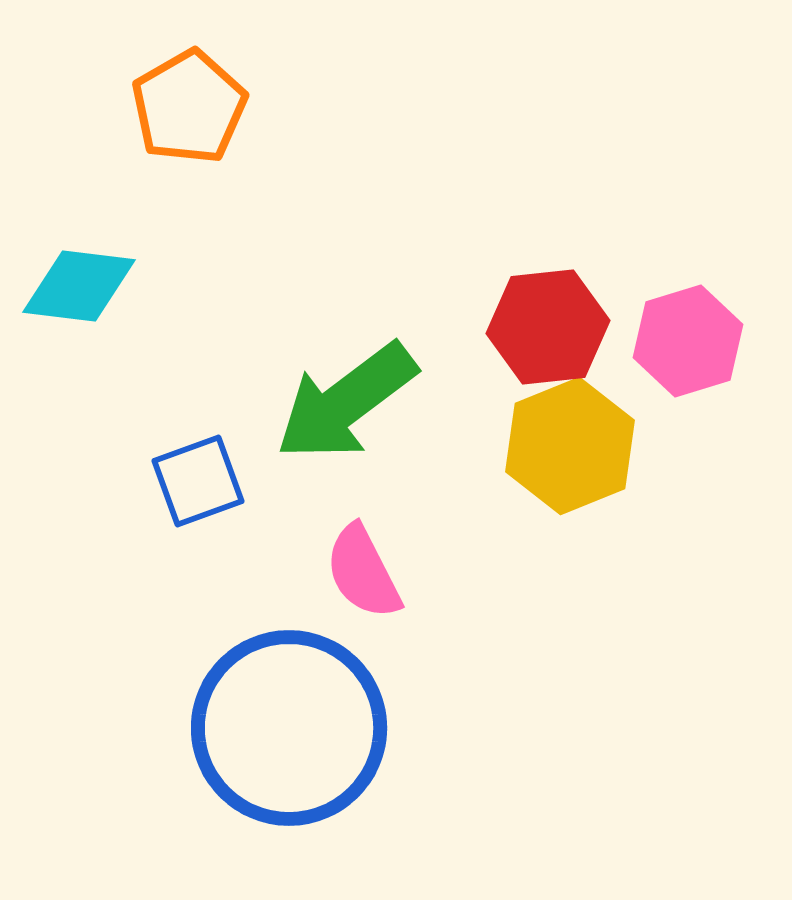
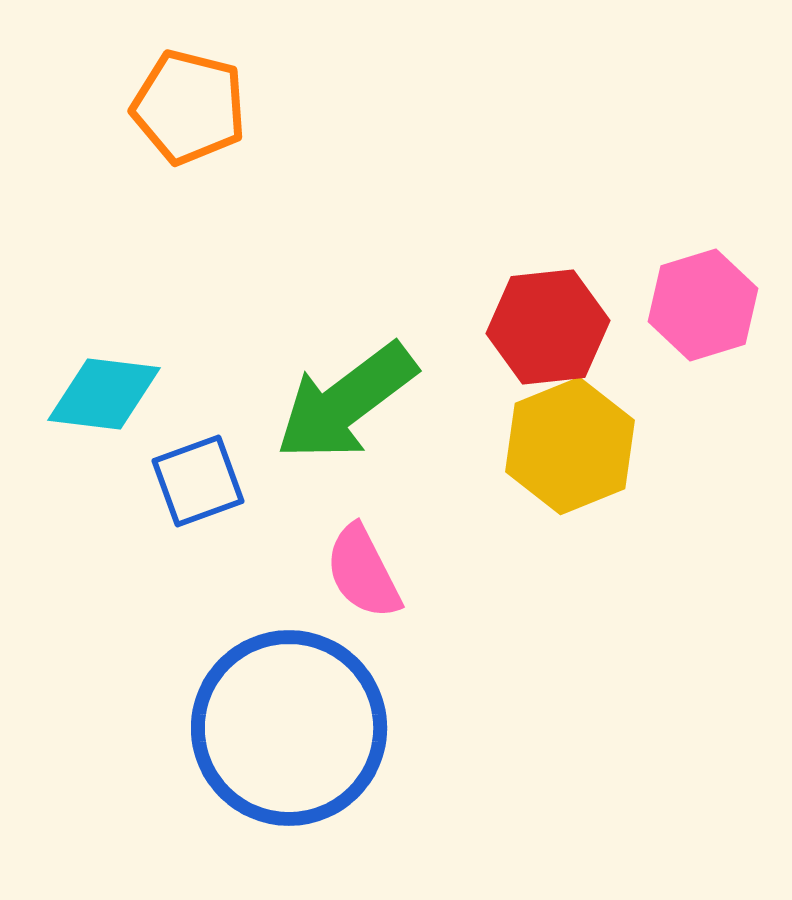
orange pentagon: rotated 28 degrees counterclockwise
cyan diamond: moved 25 px right, 108 px down
pink hexagon: moved 15 px right, 36 px up
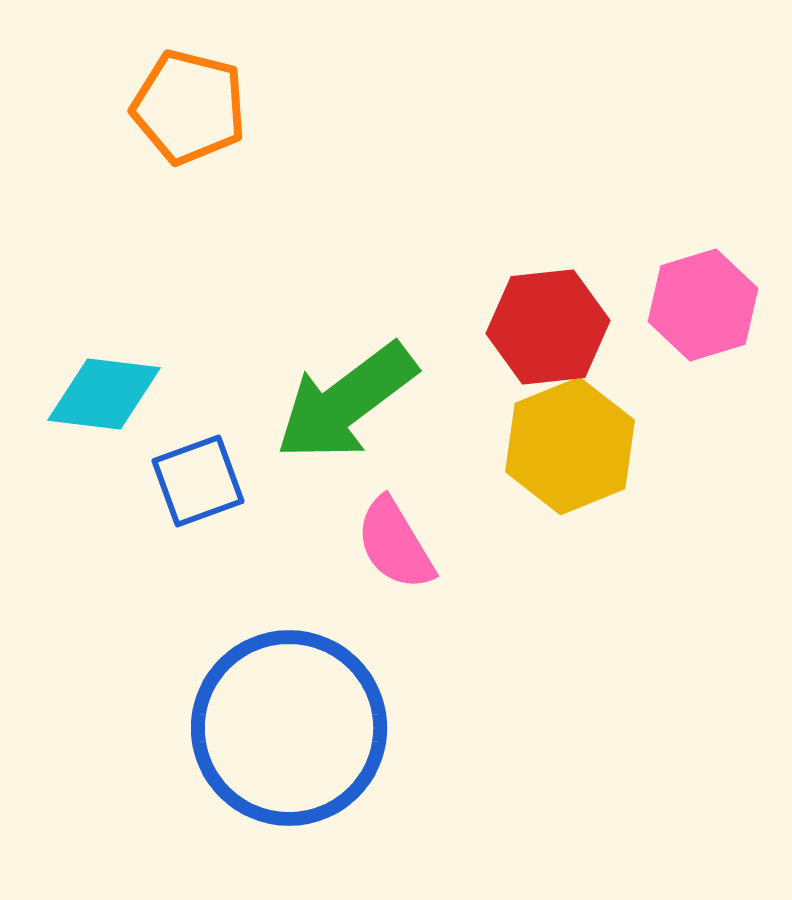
pink semicircle: moved 32 px right, 28 px up; rotated 4 degrees counterclockwise
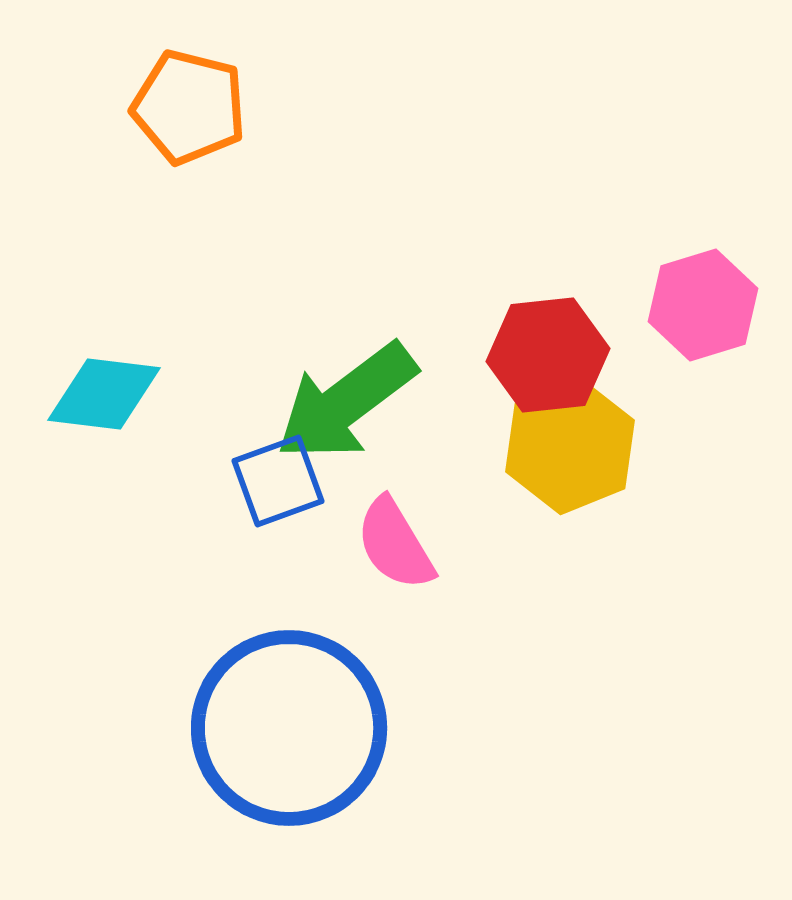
red hexagon: moved 28 px down
blue square: moved 80 px right
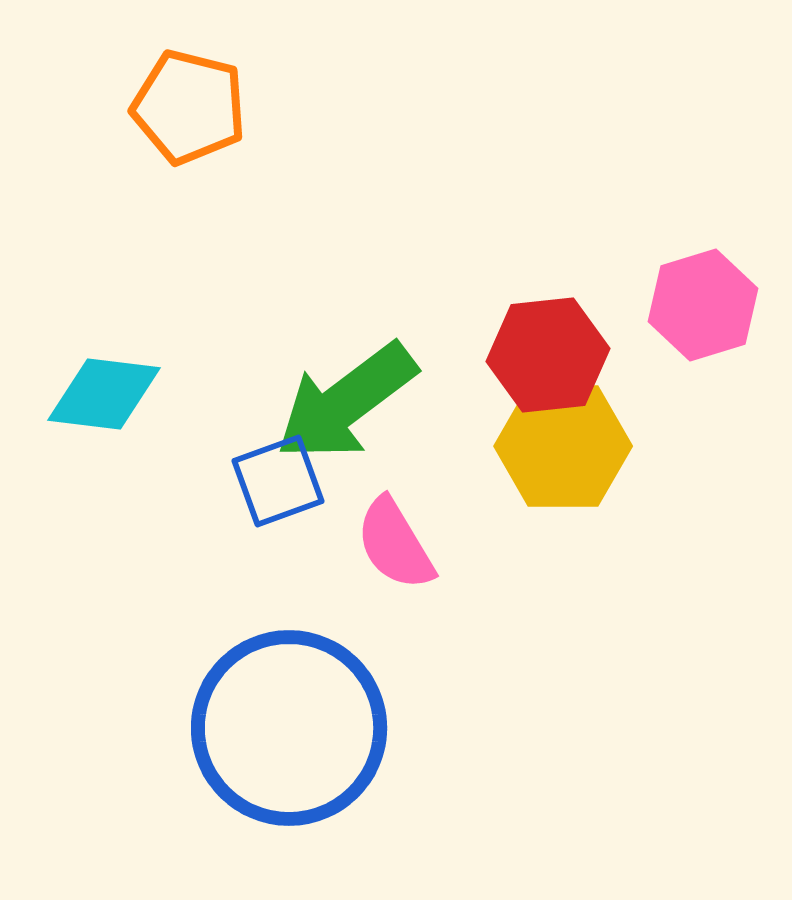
yellow hexagon: moved 7 px left; rotated 22 degrees clockwise
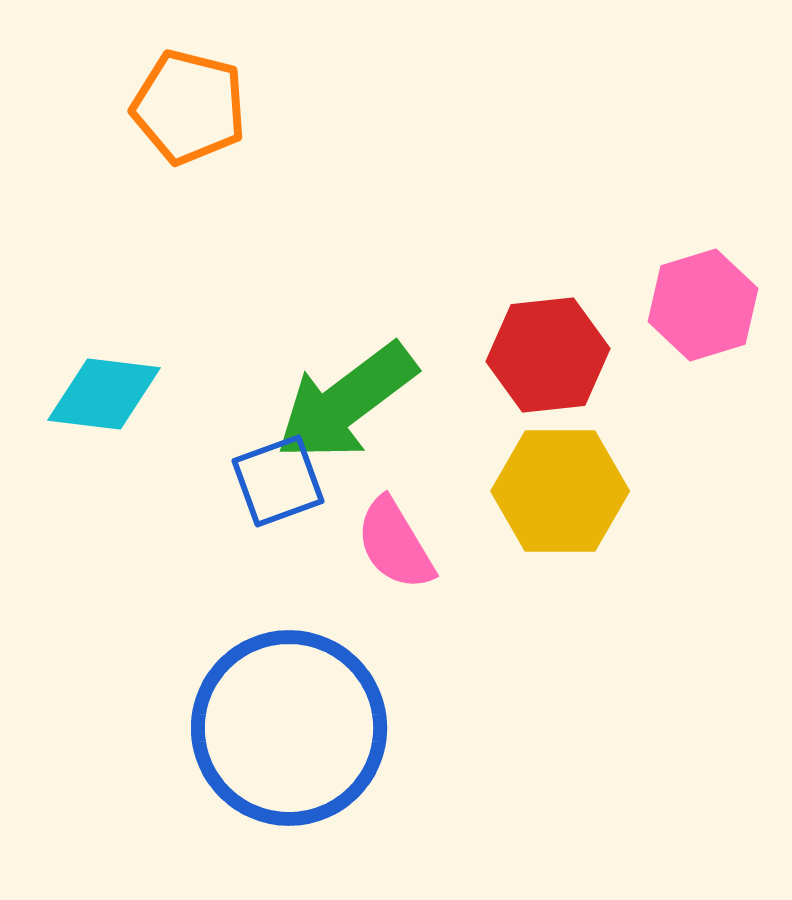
yellow hexagon: moved 3 px left, 45 px down
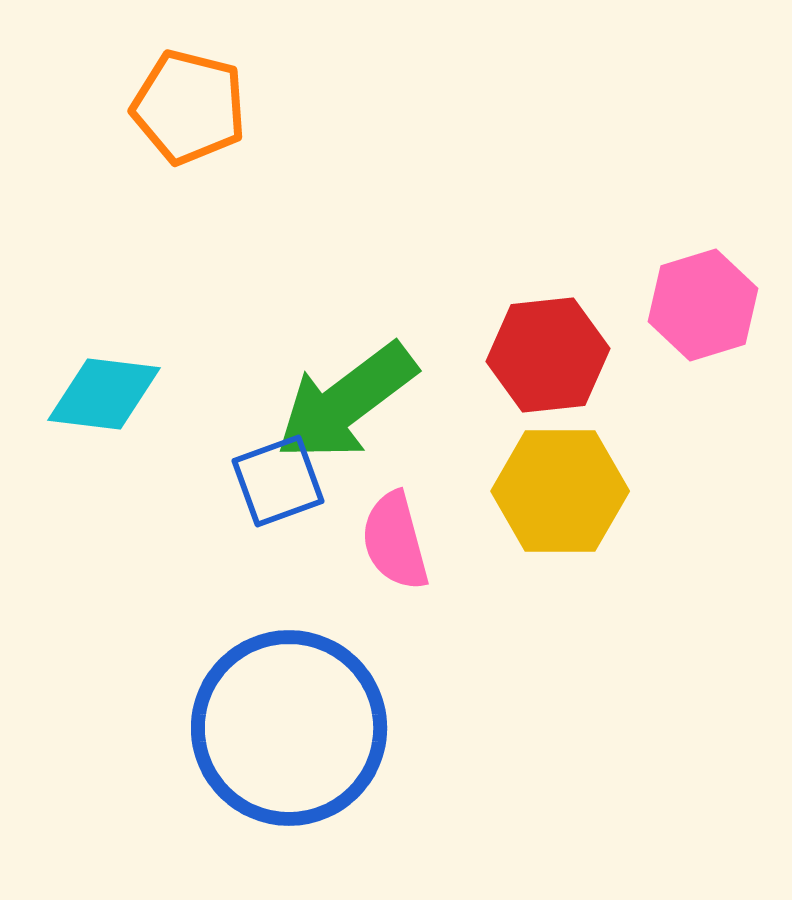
pink semicircle: moved 3 px up; rotated 16 degrees clockwise
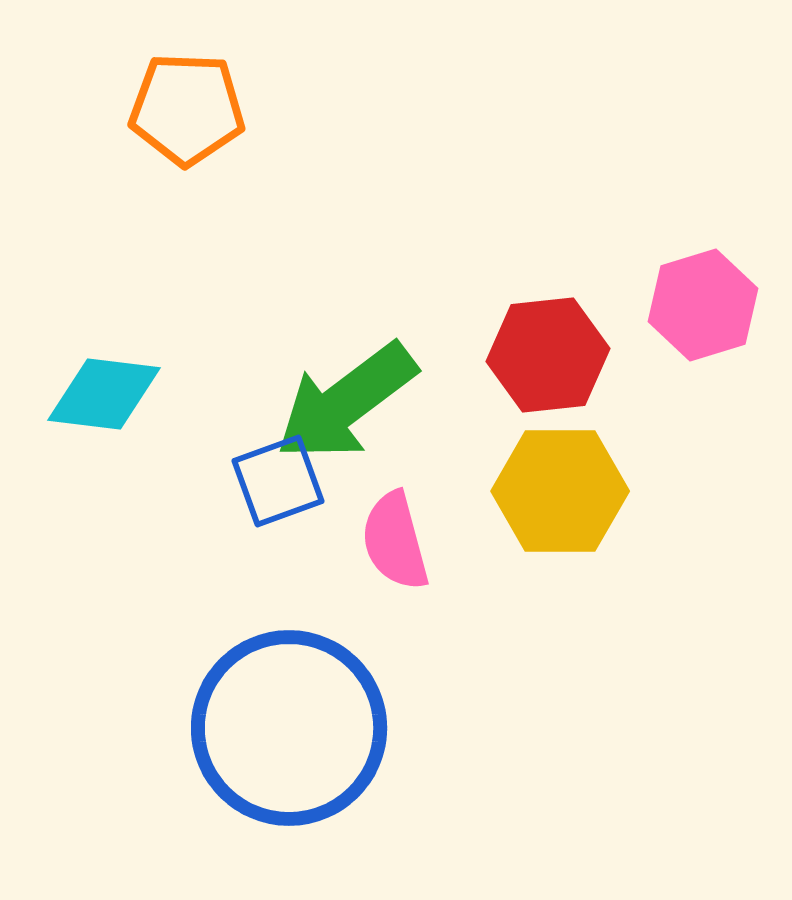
orange pentagon: moved 2 px left, 2 px down; rotated 12 degrees counterclockwise
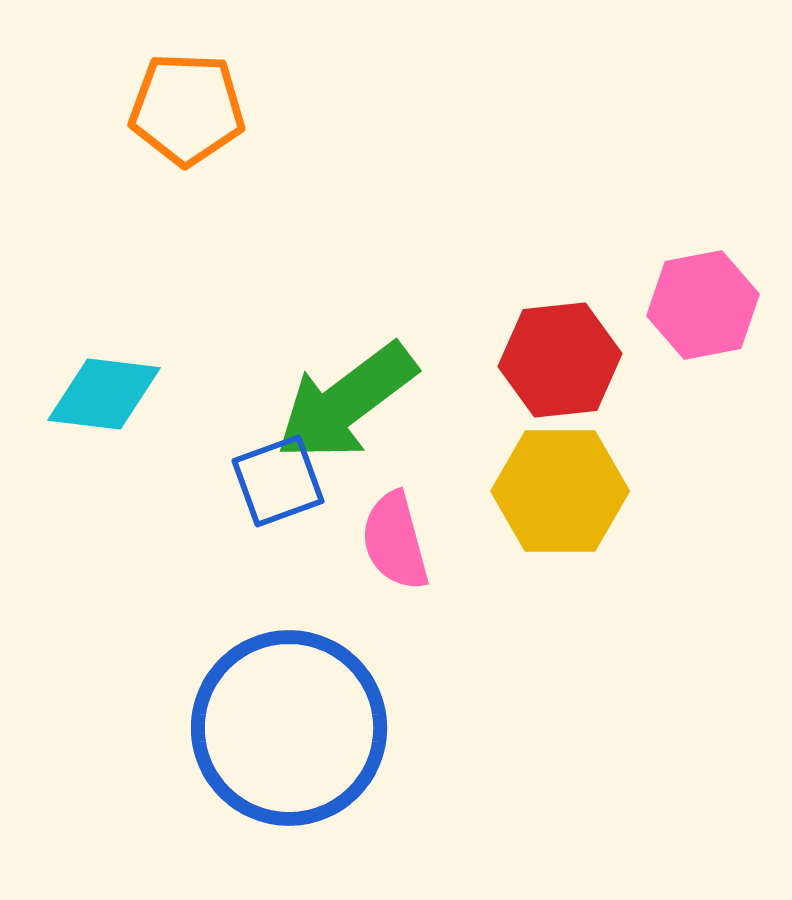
pink hexagon: rotated 6 degrees clockwise
red hexagon: moved 12 px right, 5 px down
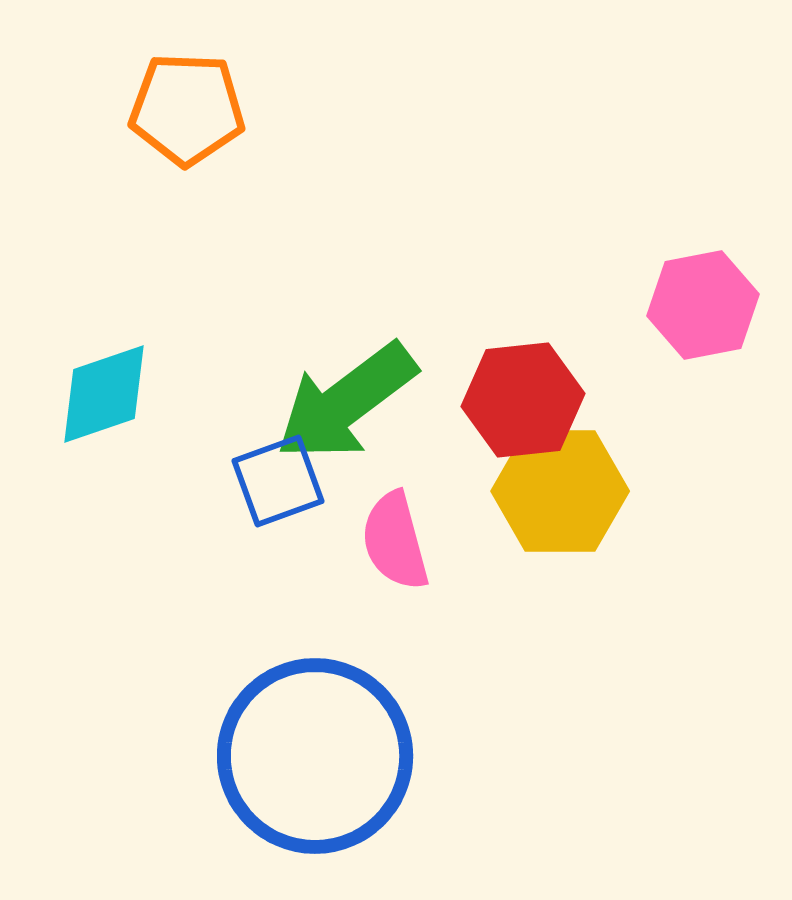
red hexagon: moved 37 px left, 40 px down
cyan diamond: rotated 26 degrees counterclockwise
blue circle: moved 26 px right, 28 px down
